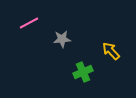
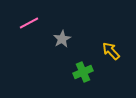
gray star: rotated 24 degrees counterclockwise
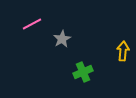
pink line: moved 3 px right, 1 px down
yellow arrow: moved 12 px right; rotated 48 degrees clockwise
